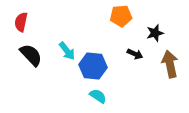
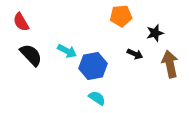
red semicircle: rotated 42 degrees counterclockwise
cyan arrow: rotated 24 degrees counterclockwise
blue hexagon: rotated 16 degrees counterclockwise
cyan semicircle: moved 1 px left, 2 px down
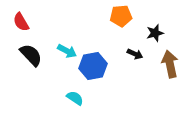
cyan semicircle: moved 22 px left
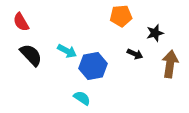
brown arrow: rotated 20 degrees clockwise
cyan semicircle: moved 7 px right
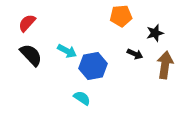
red semicircle: moved 6 px right, 1 px down; rotated 72 degrees clockwise
brown arrow: moved 5 px left, 1 px down
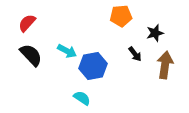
black arrow: rotated 28 degrees clockwise
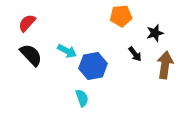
cyan semicircle: rotated 36 degrees clockwise
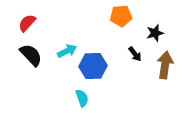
cyan arrow: rotated 54 degrees counterclockwise
blue hexagon: rotated 8 degrees clockwise
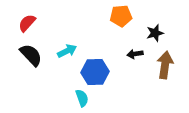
black arrow: rotated 119 degrees clockwise
blue hexagon: moved 2 px right, 6 px down
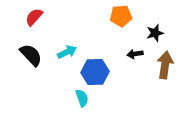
red semicircle: moved 7 px right, 6 px up
cyan arrow: moved 1 px down
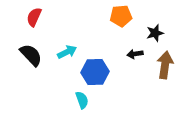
red semicircle: rotated 18 degrees counterclockwise
cyan semicircle: moved 2 px down
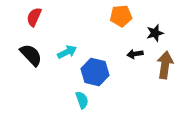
blue hexagon: rotated 16 degrees clockwise
